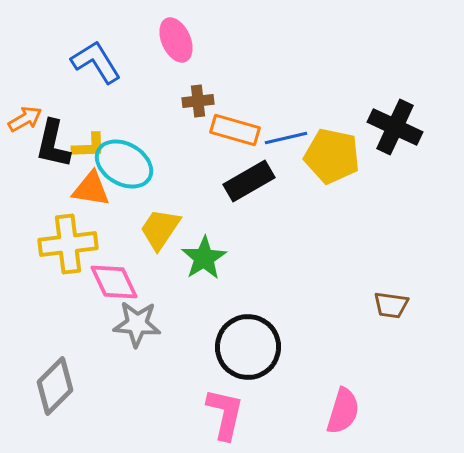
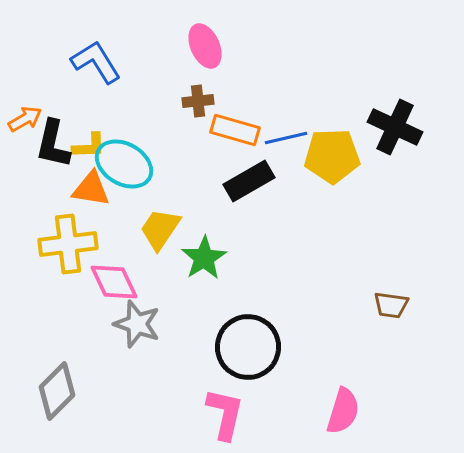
pink ellipse: moved 29 px right, 6 px down
yellow pentagon: rotated 14 degrees counterclockwise
gray star: rotated 15 degrees clockwise
gray diamond: moved 2 px right, 5 px down
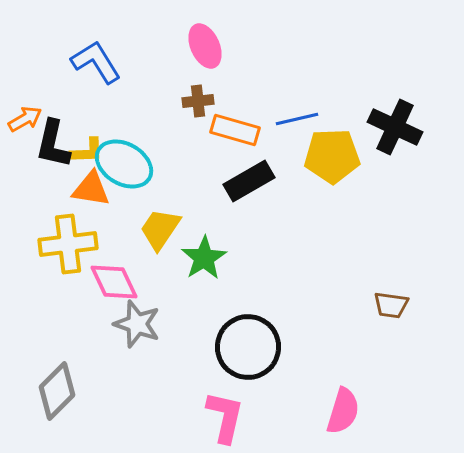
blue line: moved 11 px right, 19 px up
yellow L-shape: moved 2 px left, 5 px down
pink L-shape: moved 3 px down
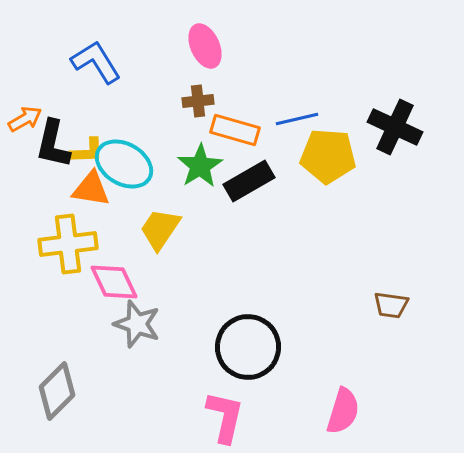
yellow pentagon: moved 4 px left; rotated 6 degrees clockwise
green star: moved 4 px left, 92 px up
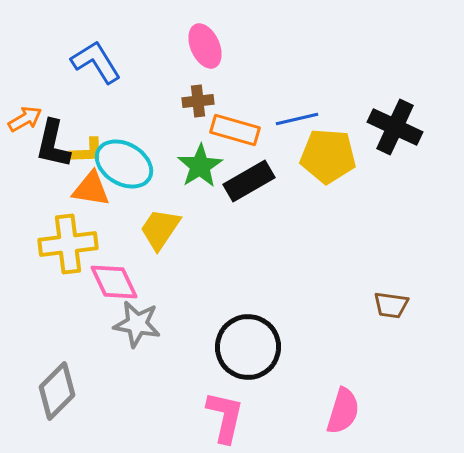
gray star: rotated 9 degrees counterclockwise
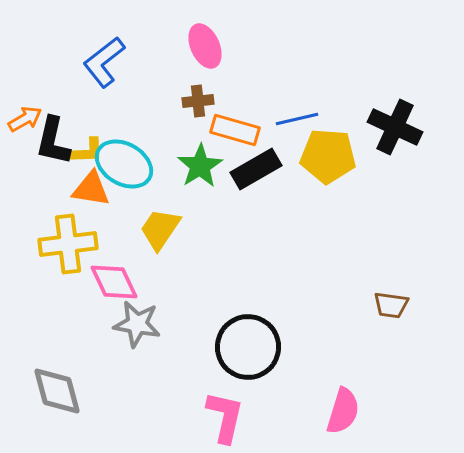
blue L-shape: moved 8 px right; rotated 96 degrees counterclockwise
black L-shape: moved 3 px up
black rectangle: moved 7 px right, 12 px up
gray diamond: rotated 60 degrees counterclockwise
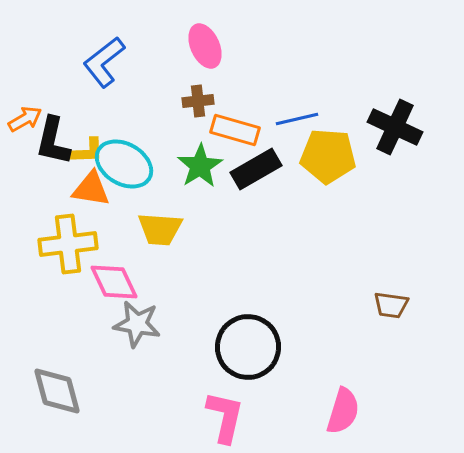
yellow trapezoid: rotated 120 degrees counterclockwise
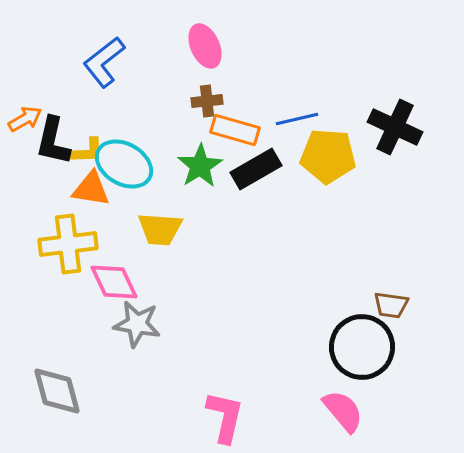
brown cross: moved 9 px right
black circle: moved 114 px right
pink semicircle: rotated 57 degrees counterclockwise
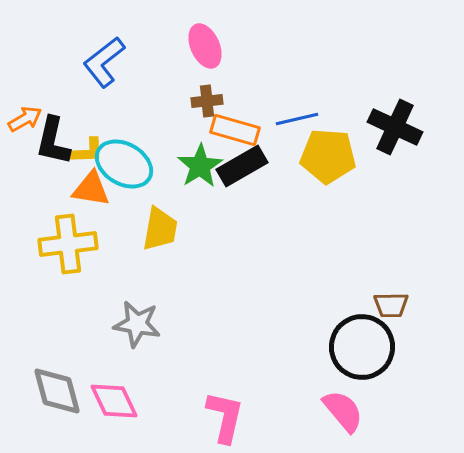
black rectangle: moved 14 px left, 3 px up
yellow trapezoid: rotated 84 degrees counterclockwise
pink diamond: moved 119 px down
brown trapezoid: rotated 9 degrees counterclockwise
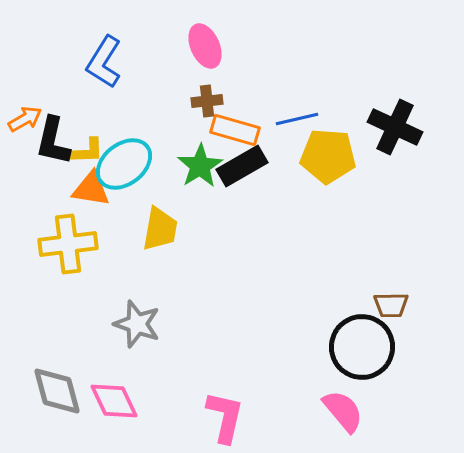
blue L-shape: rotated 20 degrees counterclockwise
cyan ellipse: rotated 68 degrees counterclockwise
gray star: rotated 9 degrees clockwise
